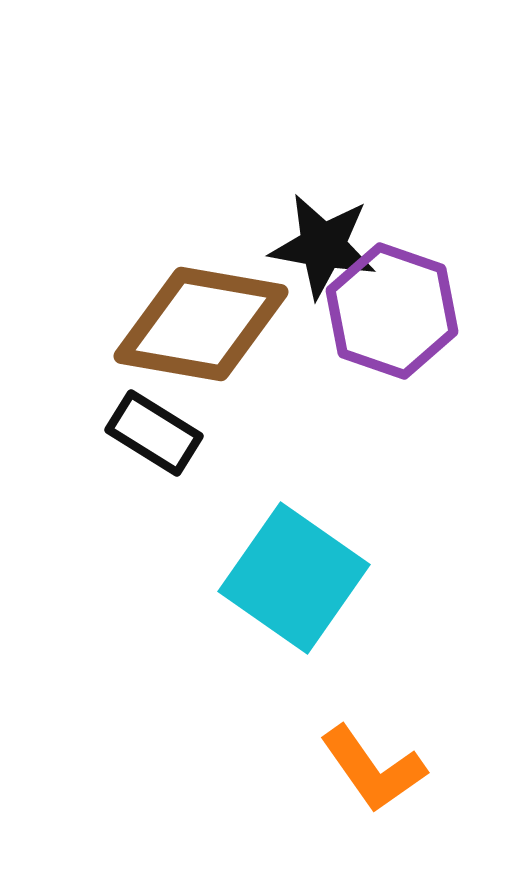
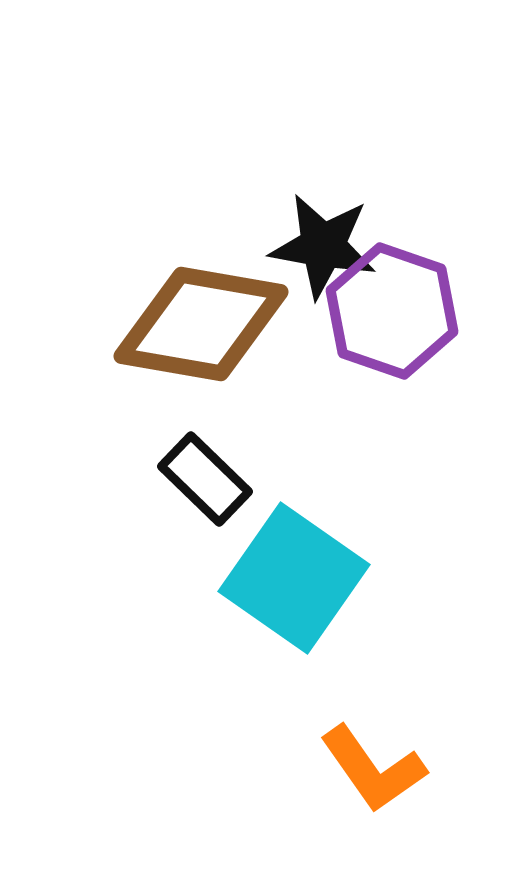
black rectangle: moved 51 px right, 46 px down; rotated 12 degrees clockwise
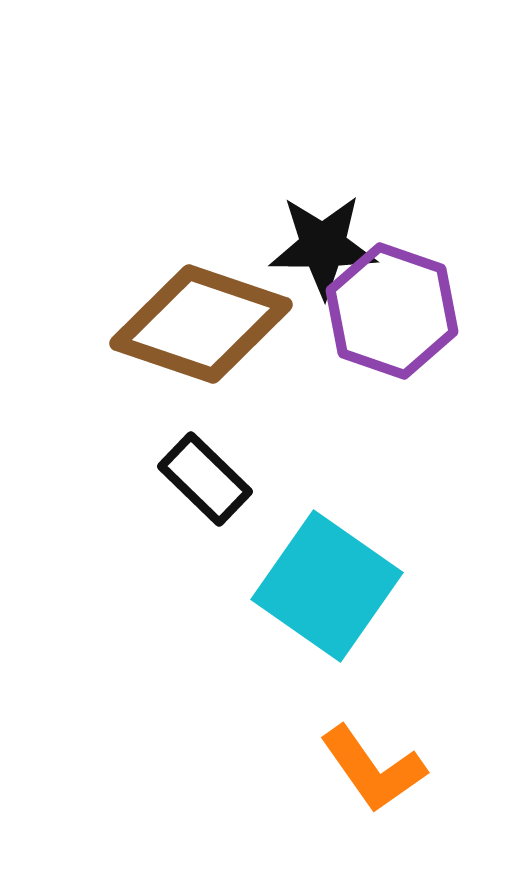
black star: rotated 10 degrees counterclockwise
brown diamond: rotated 9 degrees clockwise
cyan square: moved 33 px right, 8 px down
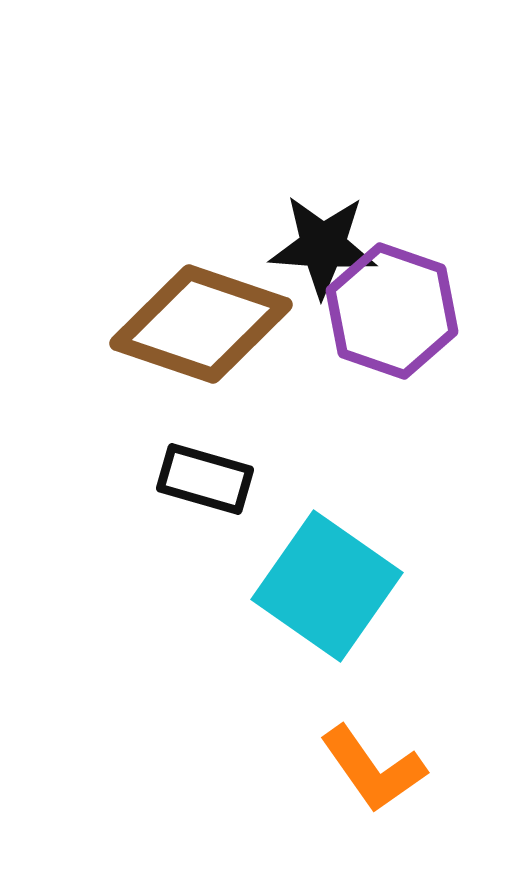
black star: rotated 4 degrees clockwise
black rectangle: rotated 28 degrees counterclockwise
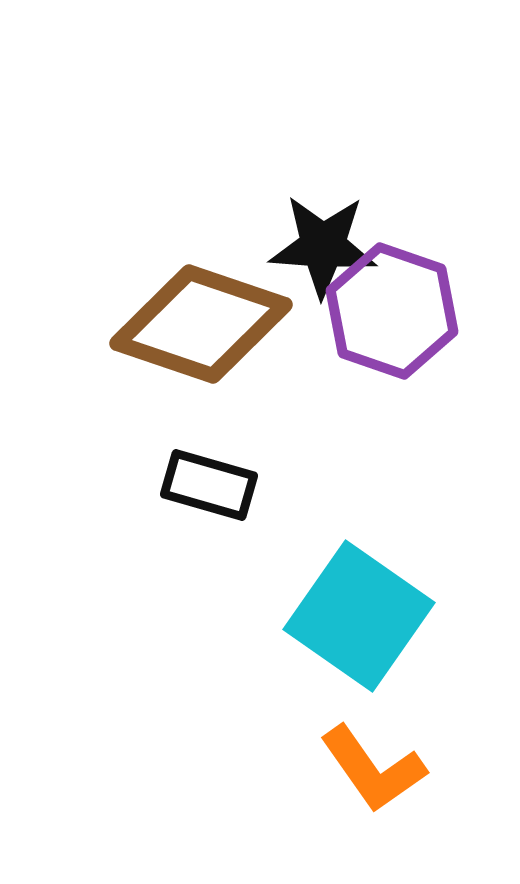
black rectangle: moved 4 px right, 6 px down
cyan square: moved 32 px right, 30 px down
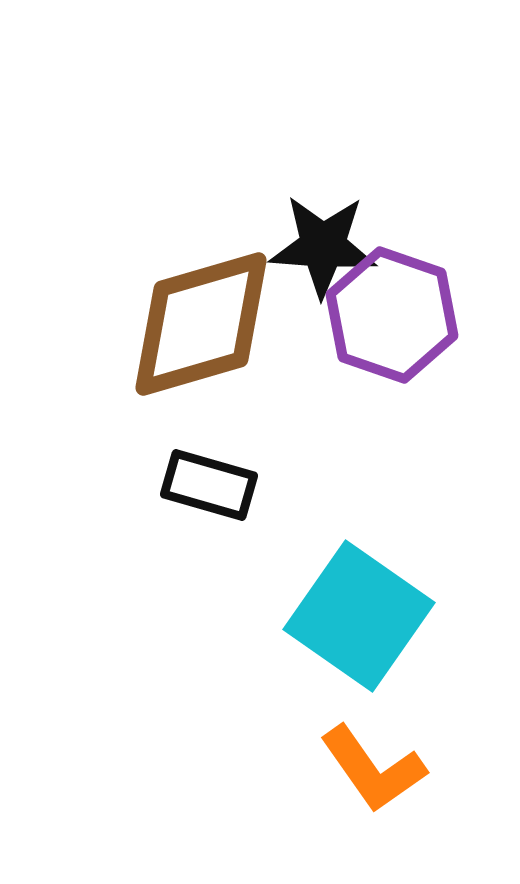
purple hexagon: moved 4 px down
brown diamond: rotated 35 degrees counterclockwise
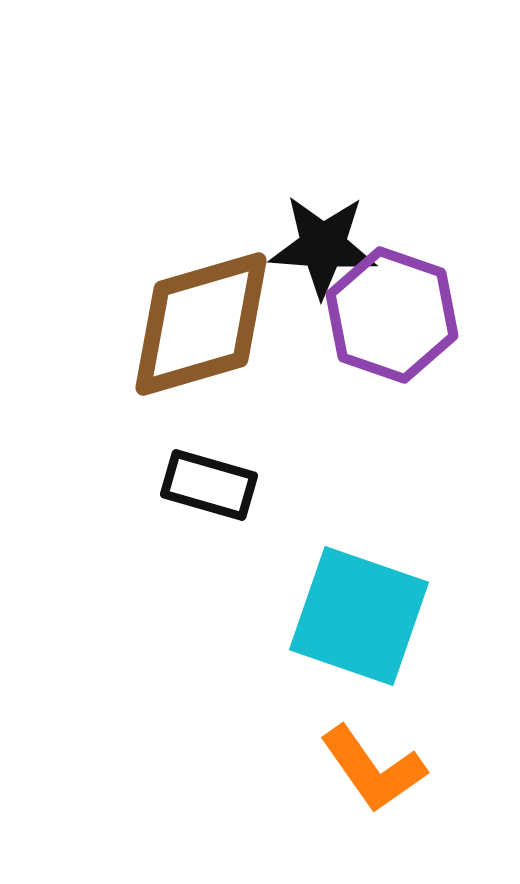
cyan square: rotated 16 degrees counterclockwise
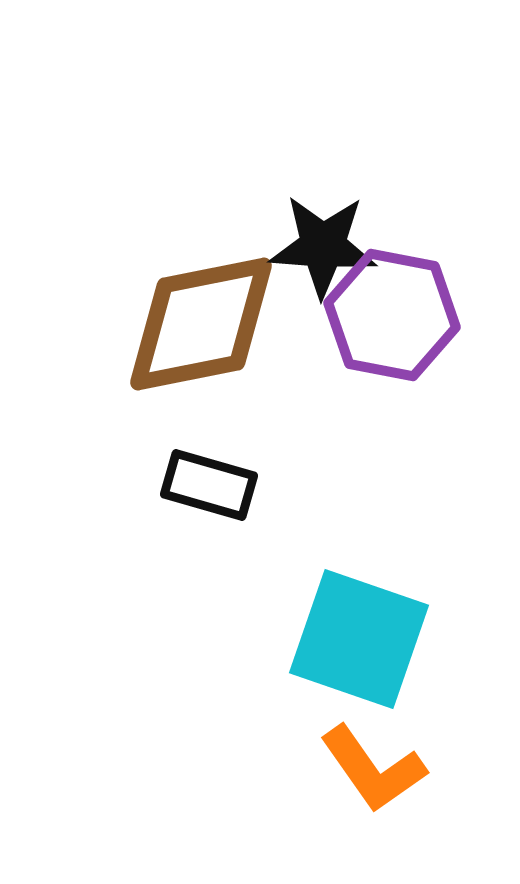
purple hexagon: rotated 8 degrees counterclockwise
brown diamond: rotated 5 degrees clockwise
cyan square: moved 23 px down
